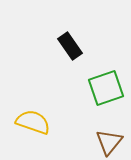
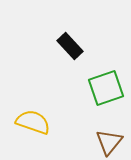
black rectangle: rotated 8 degrees counterclockwise
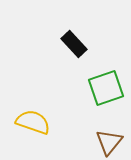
black rectangle: moved 4 px right, 2 px up
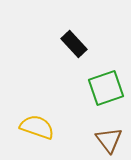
yellow semicircle: moved 4 px right, 5 px down
brown triangle: moved 2 px up; rotated 16 degrees counterclockwise
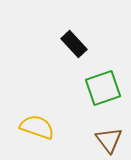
green square: moved 3 px left
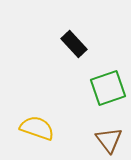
green square: moved 5 px right
yellow semicircle: moved 1 px down
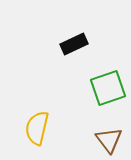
black rectangle: rotated 72 degrees counterclockwise
yellow semicircle: rotated 96 degrees counterclockwise
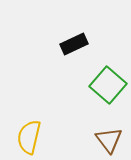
green square: moved 3 px up; rotated 30 degrees counterclockwise
yellow semicircle: moved 8 px left, 9 px down
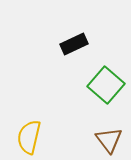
green square: moved 2 px left
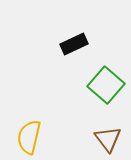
brown triangle: moved 1 px left, 1 px up
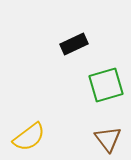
green square: rotated 33 degrees clockwise
yellow semicircle: rotated 140 degrees counterclockwise
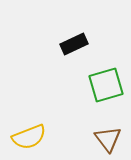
yellow semicircle: rotated 16 degrees clockwise
